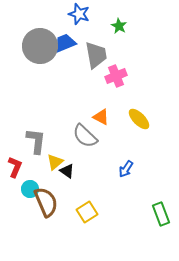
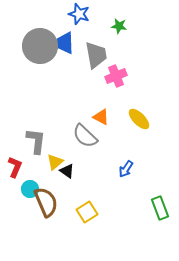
green star: rotated 21 degrees counterclockwise
blue trapezoid: rotated 70 degrees counterclockwise
green rectangle: moved 1 px left, 6 px up
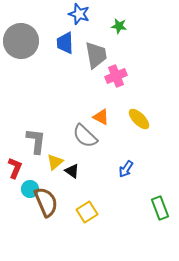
gray circle: moved 19 px left, 5 px up
red L-shape: moved 1 px down
black triangle: moved 5 px right
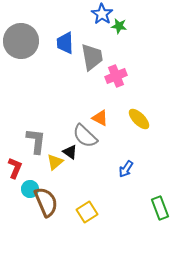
blue star: moved 23 px right; rotated 15 degrees clockwise
gray trapezoid: moved 4 px left, 2 px down
orange triangle: moved 1 px left, 1 px down
black triangle: moved 2 px left, 19 px up
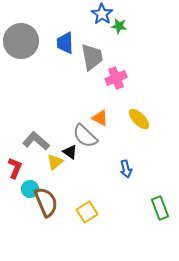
pink cross: moved 2 px down
gray L-shape: rotated 56 degrees counterclockwise
blue arrow: rotated 48 degrees counterclockwise
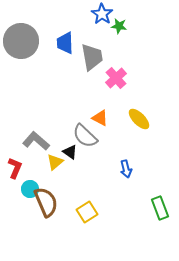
pink cross: rotated 20 degrees counterclockwise
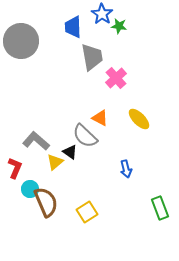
blue trapezoid: moved 8 px right, 16 px up
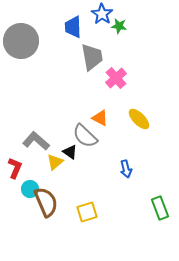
yellow square: rotated 15 degrees clockwise
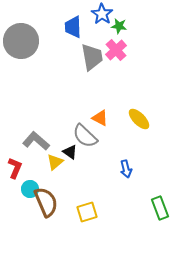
pink cross: moved 28 px up
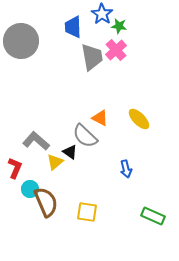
green rectangle: moved 7 px left, 8 px down; rotated 45 degrees counterclockwise
yellow square: rotated 25 degrees clockwise
